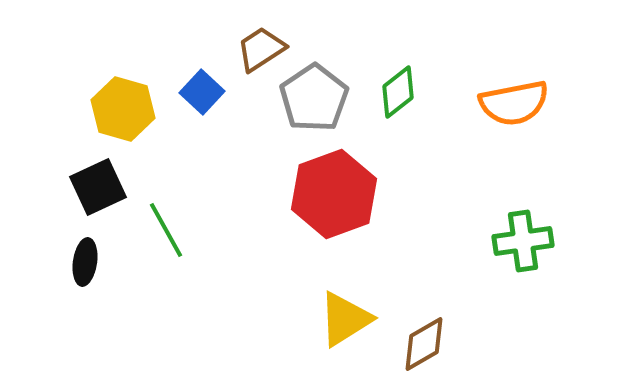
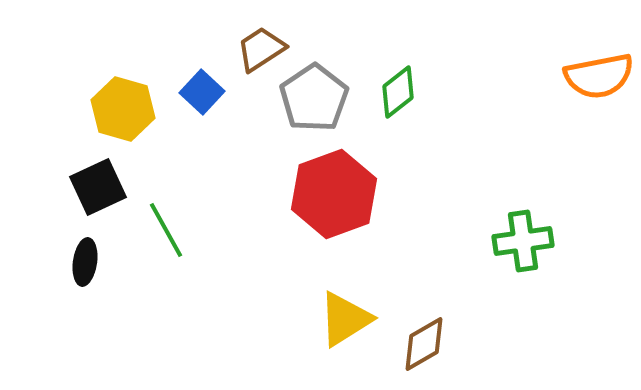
orange semicircle: moved 85 px right, 27 px up
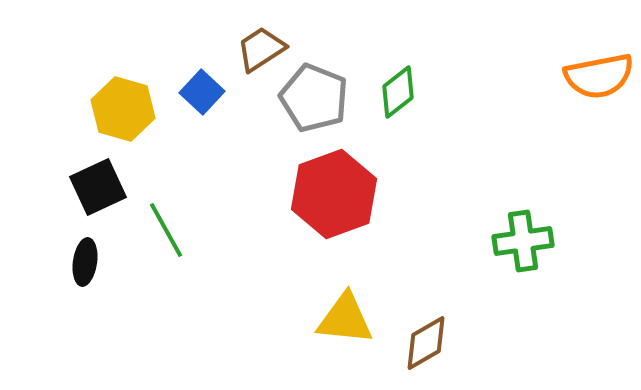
gray pentagon: rotated 16 degrees counterclockwise
yellow triangle: rotated 38 degrees clockwise
brown diamond: moved 2 px right, 1 px up
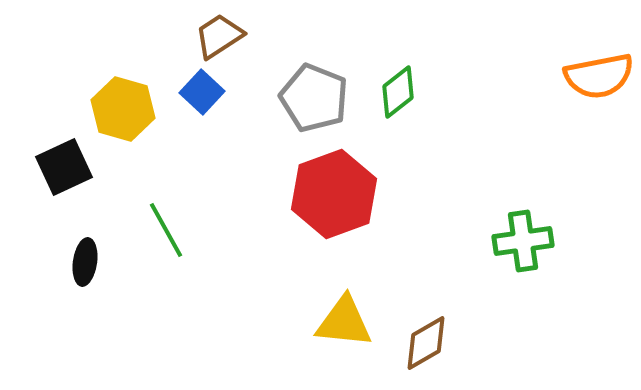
brown trapezoid: moved 42 px left, 13 px up
black square: moved 34 px left, 20 px up
yellow triangle: moved 1 px left, 3 px down
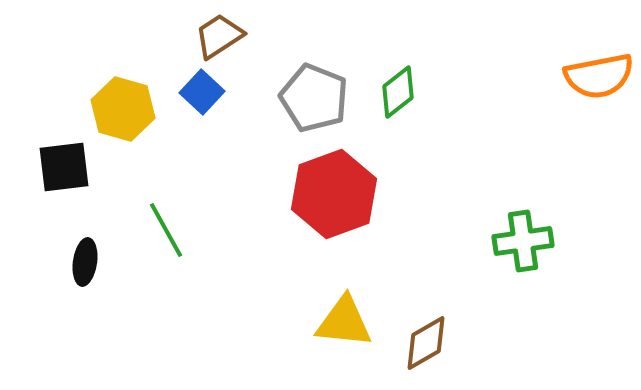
black square: rotated 18 degrees clockwise
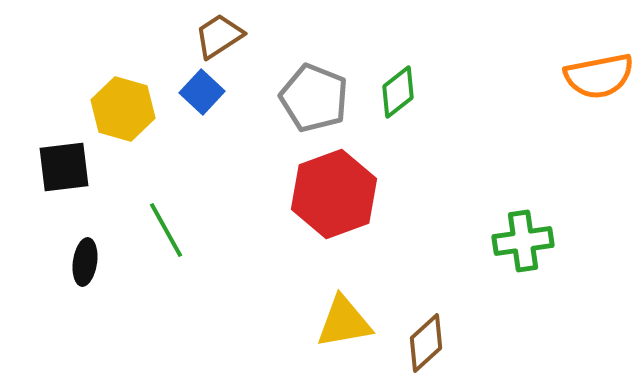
yellow triangle: rotated 16 degrees counterclockwise
brown diamond: rotated 12 degrees counterclockwise
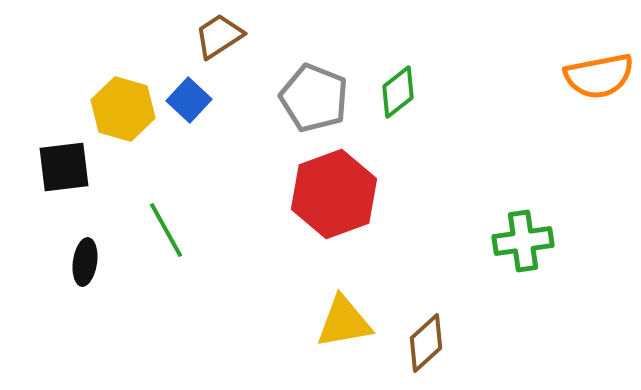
blue square: moved 13 px left, 8 px down
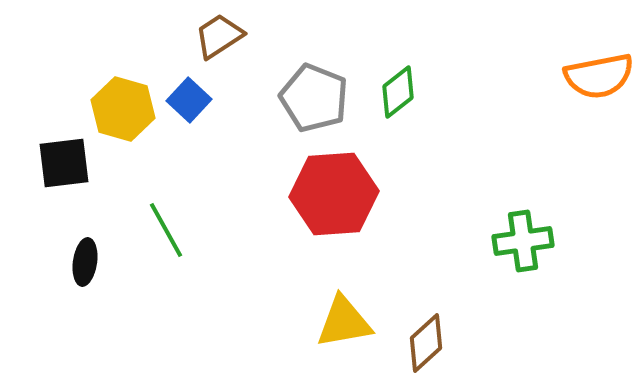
black square: moved 4 px up
red hexagon: rotated 16 degrees clockwise
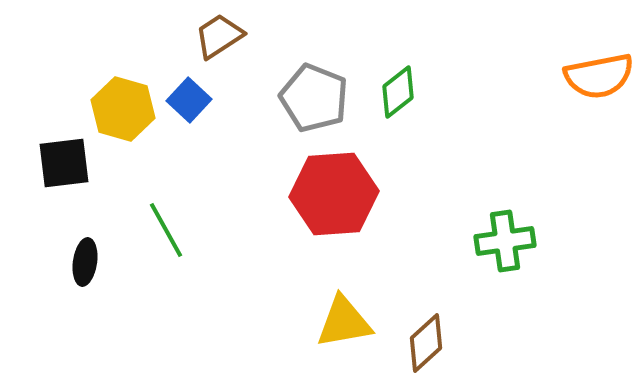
green cross: moved 18 px left
